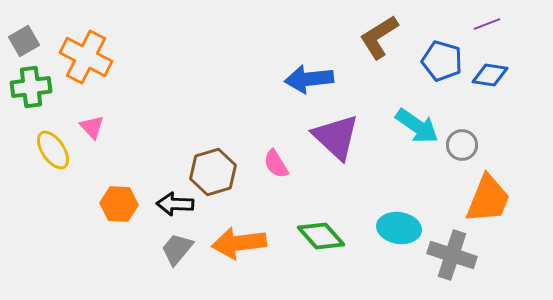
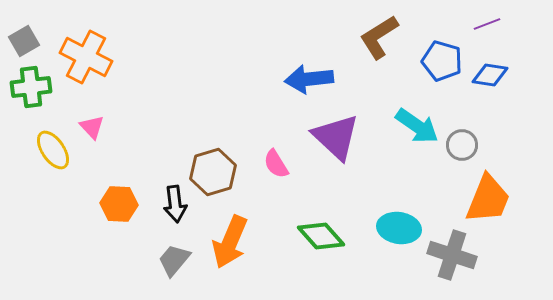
black arrow: rotated 99 degrees counterclockwise
orange arrow: moved 9 px left, 1 px up; rotated 60 degrees counterclockwise
gray trapezoid: moved 3 px left, 11 px down
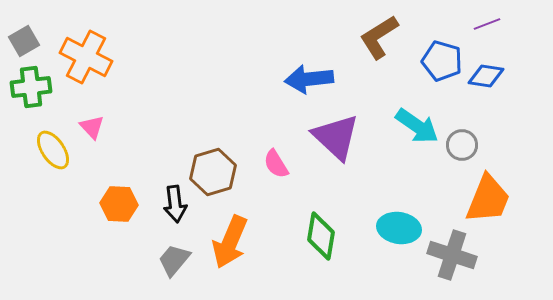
blue diamond: moved 4 px left, 1 px down
green diamond: rotated 51 degrees clockwise
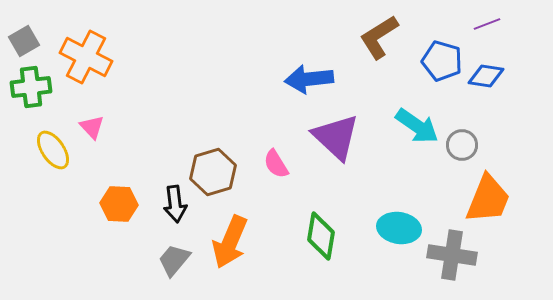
gray cross: rotated 9 degrees counterclockwise
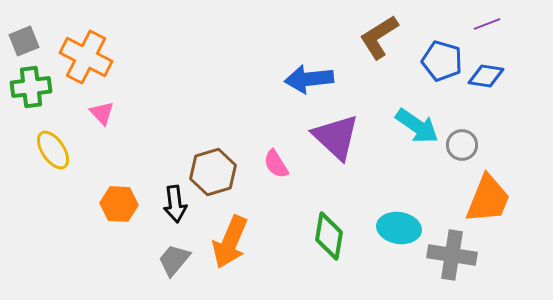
gray square: rotated 8 degrees clockwise
pink triangle: moved 10 px right, 14 px up
green diamond: moved 8 px right
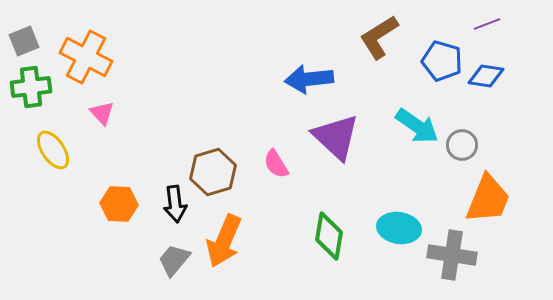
orange arrow: moved 6 px left, 1 px up
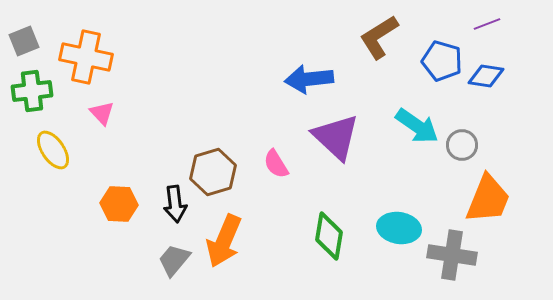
orange cross: rotated 15 degrees counterclockwise
green cross: moved 1 px right, 4 px down
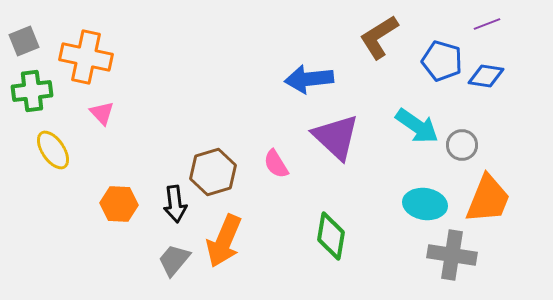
cyan ellipse: moved 26 px right, 24 px up
green diamond: moved 2 px right
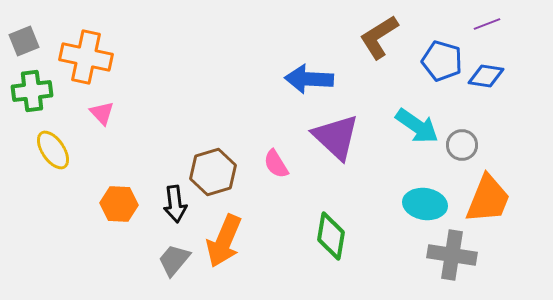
blue arrow: rotated 9 degrees clockwise
